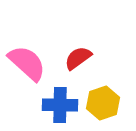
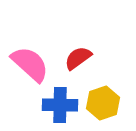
pink semicircle: moved 3 px right, 1 px down
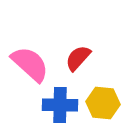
red semicircle: rotated 12 degrees counterclockwise
yellow hexagon: rotated 24 degrees clockwise
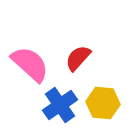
blue cross: rotated 36 degrees counterclockwise
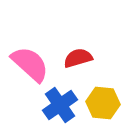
red semicircle: rotated 32 degrees clockwise
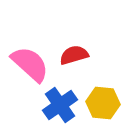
red semicircle: moved 4 px left, 3 px up
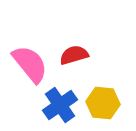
pink semicircle: rotated 9 degrees clockwise
